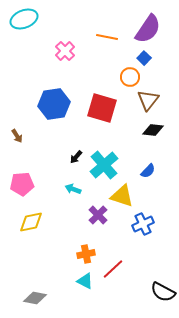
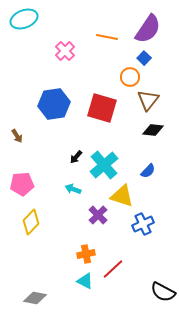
yellow diamond: rotated 35 degrees counterclockwise
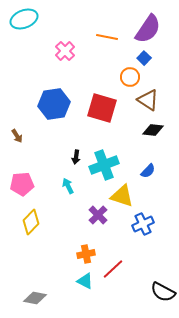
brown triangle: rotated 35 degrees counterclockwise
black arrow: rotated 32 degrees counterclockwise
cyan cross: rotated 20 degrees clockwise
cyan arrow: moved 5 px left, 3 px up; rotated 42 degrees clockwise
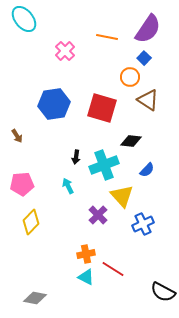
cyan ellipse: rotated 72 degrees clockwise
black diamond: moved 22 px left, 11 px down
blue semicircle: moved 1 px left, 1 px up
yellow triangle: rotated 30 degrees clockwise
red line: rotated 75 degrees clockwise
cyan triangle: moved 1 px right, 4 px up
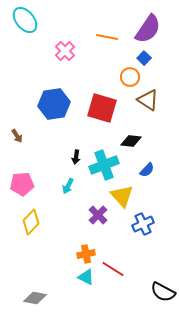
cyan ellipse: moved 1 px right, 1 px down
cyan arrow: rotated 126 degrees counterclockwise
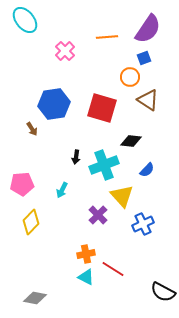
orange line: rotated 15 degrees counterclockwise
blue square: rotated 24 degrees clockwise
brown arrow: moved 15 px right, 7 px up
cyan arrow: moved 6 px left, 4 px down
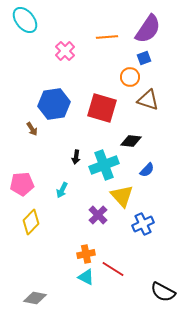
brown triangle: rotated 15 degrees counterclockwise
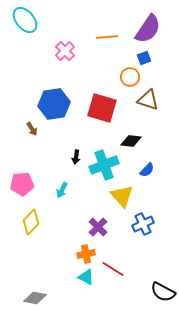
purple cross: moved 12 px down
